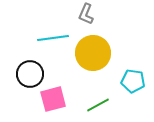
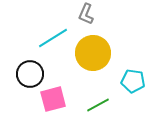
cyan line: rotated 24 degrees counterclockwise
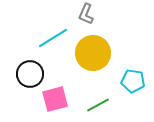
pink square: moved 2 px right
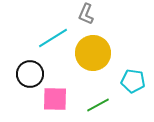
pink square: rotated 16 degrees clockwise
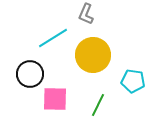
yellow circle: moved 2 px down
green line: rotated 35 degrees counterclockwise
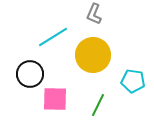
gray L-shape: moved 8 px right
cyan line: moved 1 px up
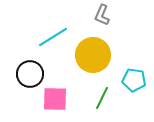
gray L-shape: moved 8 px right, 1 px down
cyan pentagon: moved 1 px right, 1 px up
green line: moved 4 px right, 7 px up
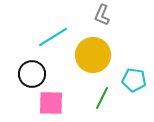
black circle: moved 2 px right
pink square: moved 4 px left, 4 px down
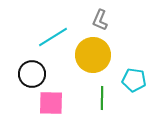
gray L-shape: moved 2 px left, 5 px down
green line: rotated 25 degrees counterclockwise
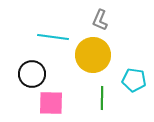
cyan line: rotated 40 degrees clockwise
